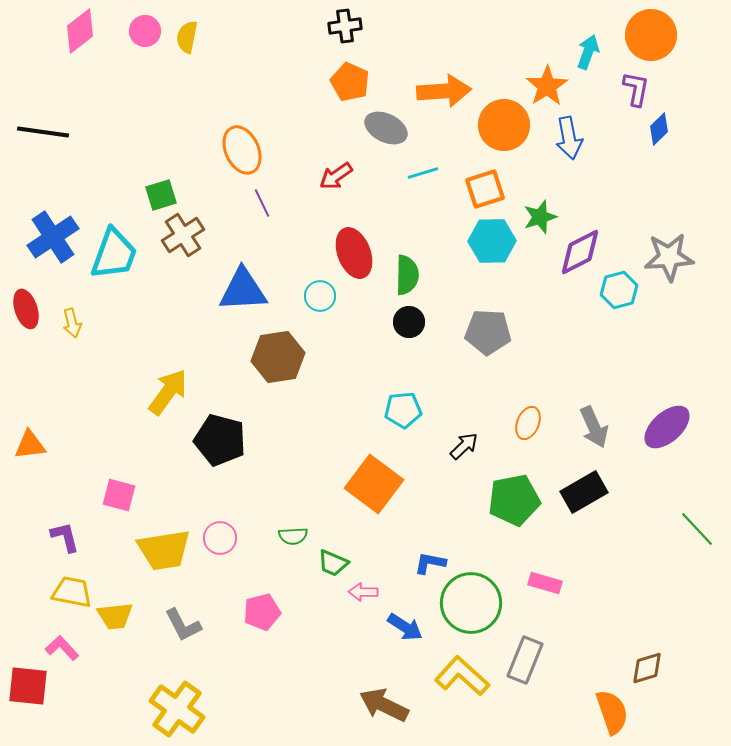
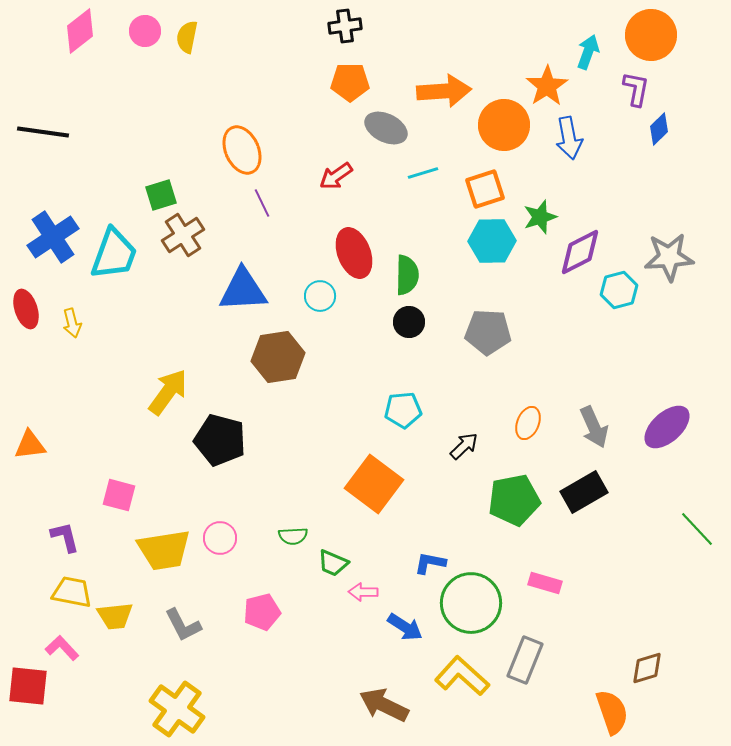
orange pentagon at (350, 82): rotated 24 degrees counterclockwise
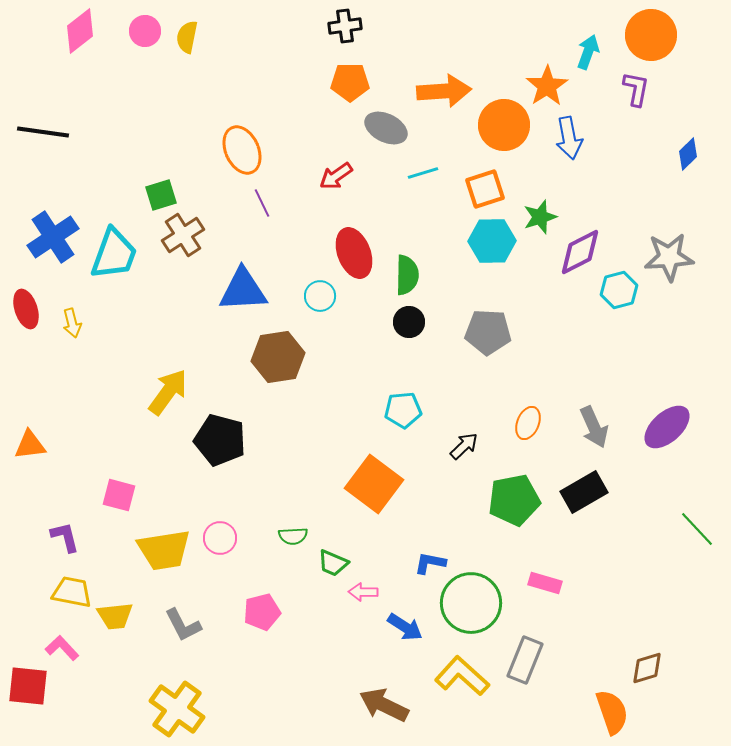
blue diamond at (659, 129): moved 29 px right, 25 px down
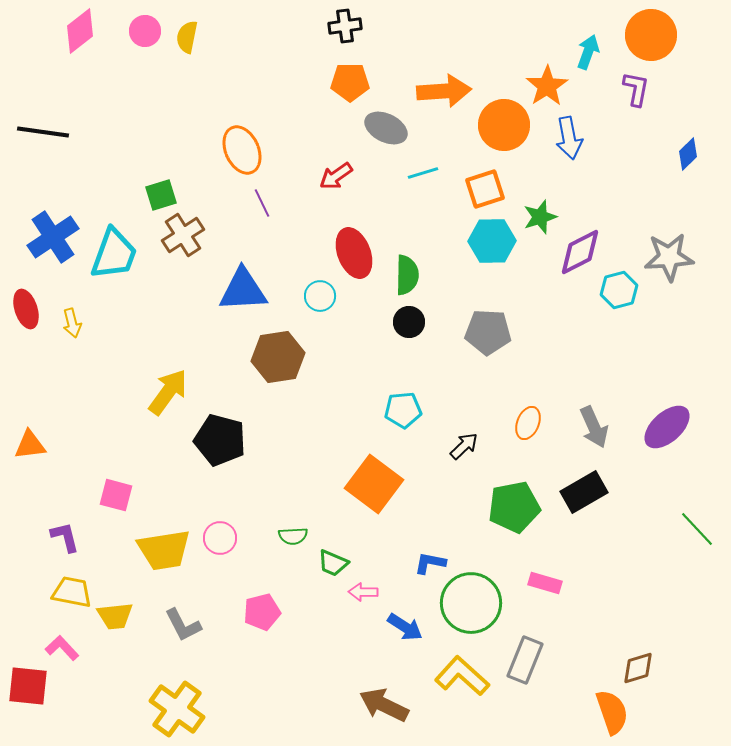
pink square at (119, 495): moved 3 px left
green pentagon at (514, 500): moved 7 px down
brown diamond at (647, 668): moved 9 px left
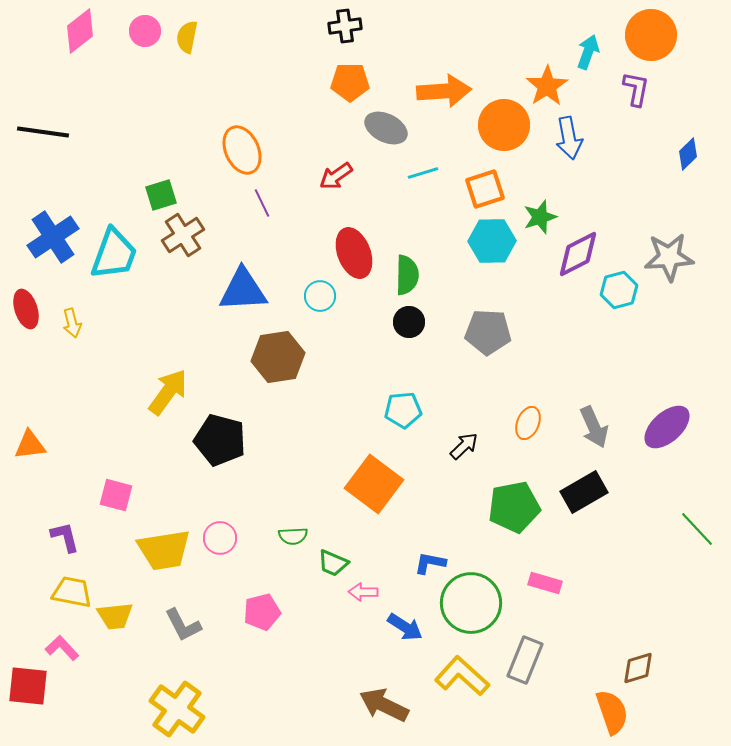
purple diamond at (580, 252): moved 2 px left, 2 px down
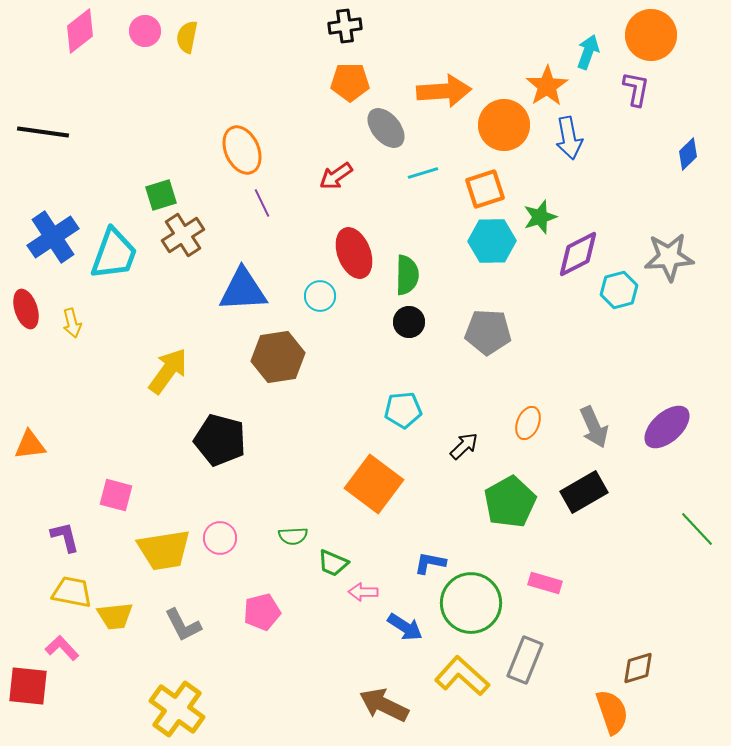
gray ellipse at (386, 128): rotated 24 degrees clockwise
yellow arrow at (168, 392): moved 21 px up
green pentagon at (514, 507): moved 4 px left, 5 px up; rotated 18 degrees counterclockwise
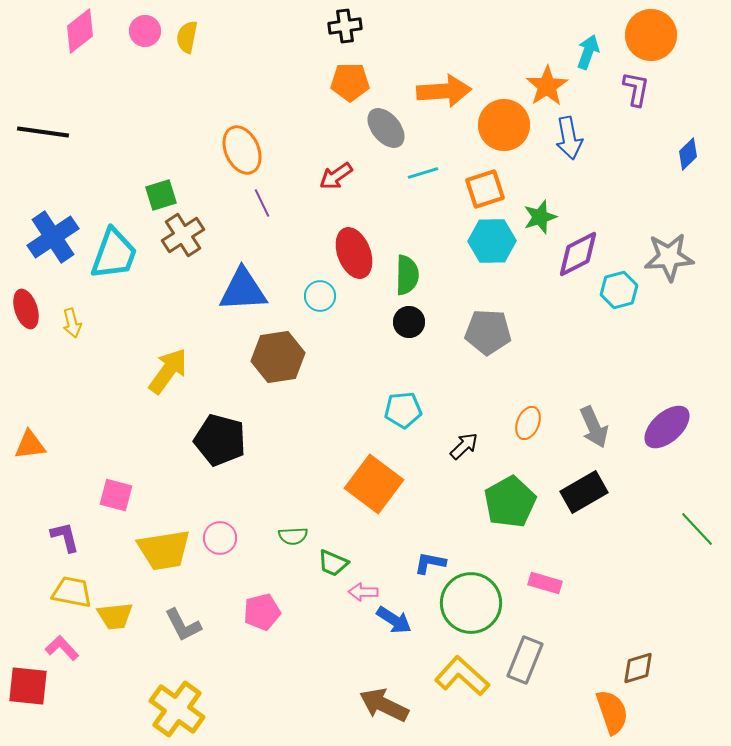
blue arrow at (405, 627): moved 11 px left, 7 px up
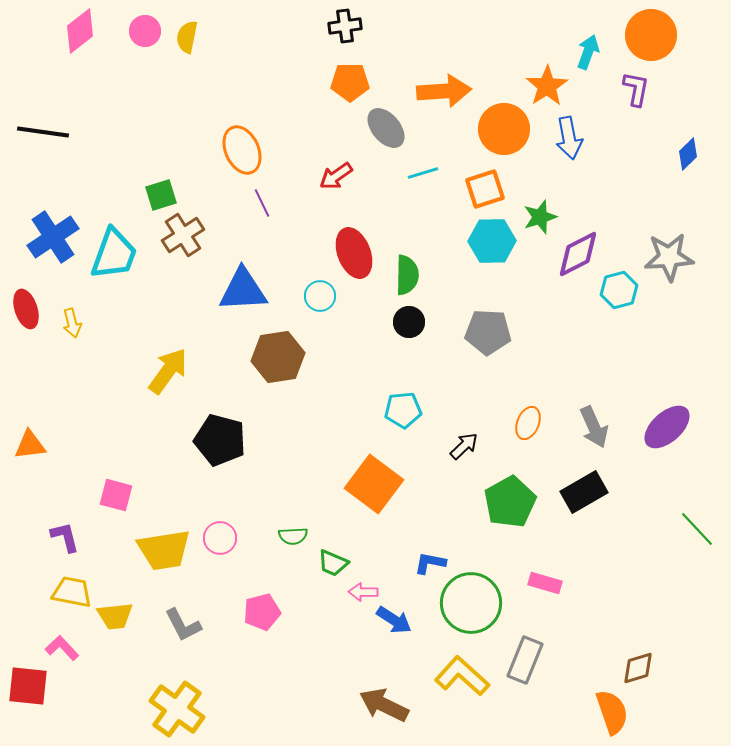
orange circle at (504, 125): moved 4 px down
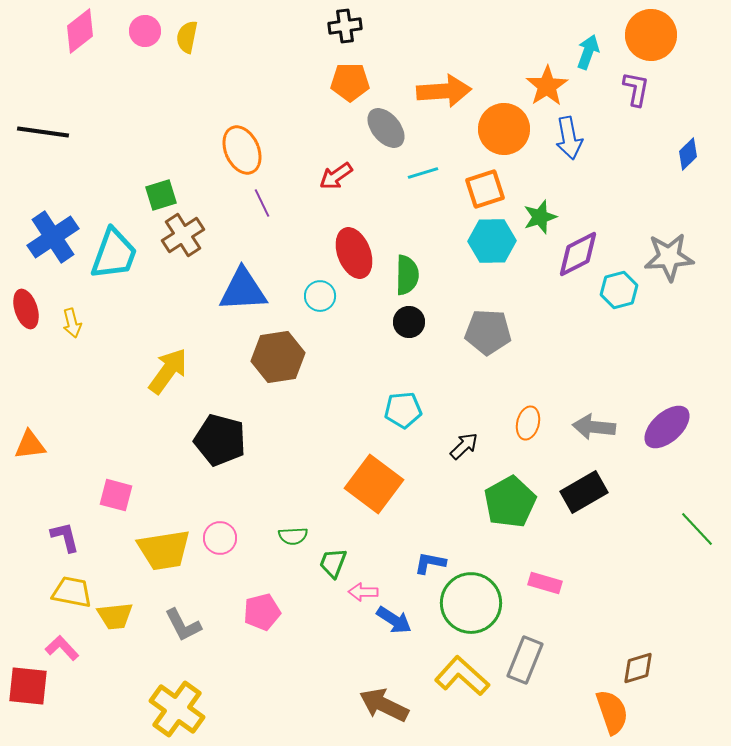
orange ellipse at (528, 423): rotated 8 degrees counterclockwise
gray arrow at (594, 427): rotated 120 degrees clockwise
green trapezoid at (333, 563): rotated 88 degrees clockwise
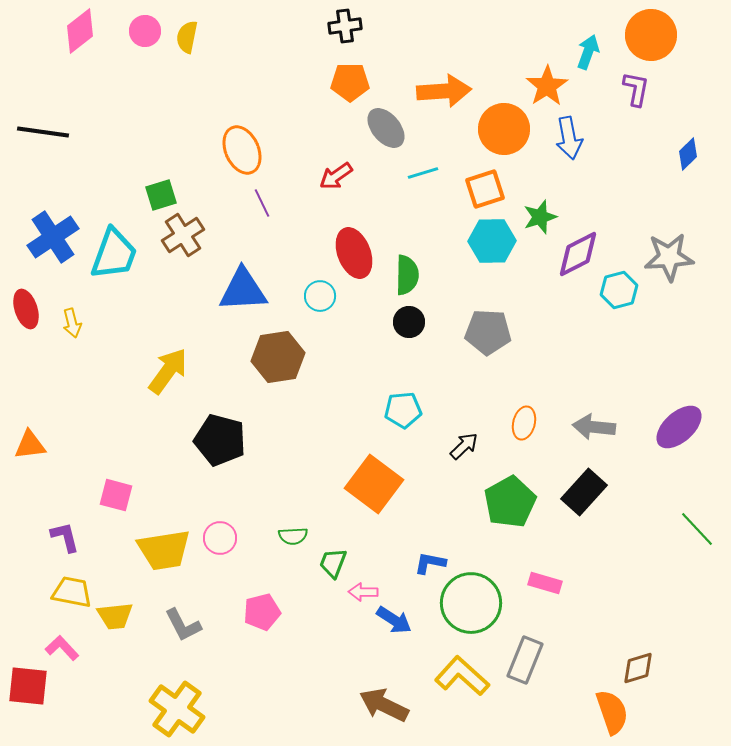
orange ellipse at (528, 423): moved 4 px left
purple ellipse at (667, 427): moved 12 px right
black rectangle at (584, 492): rotated 18 degrees counterclockwise
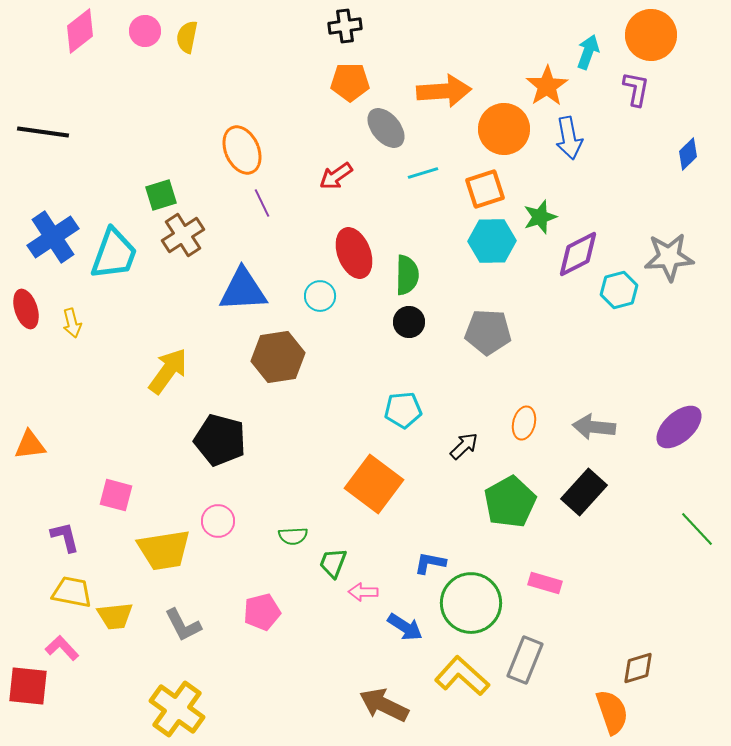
pink circle at (220, 538): moved 2 px left, 17 px up
blue arrow at (394, 620): moved 11 px right, 7 px down
